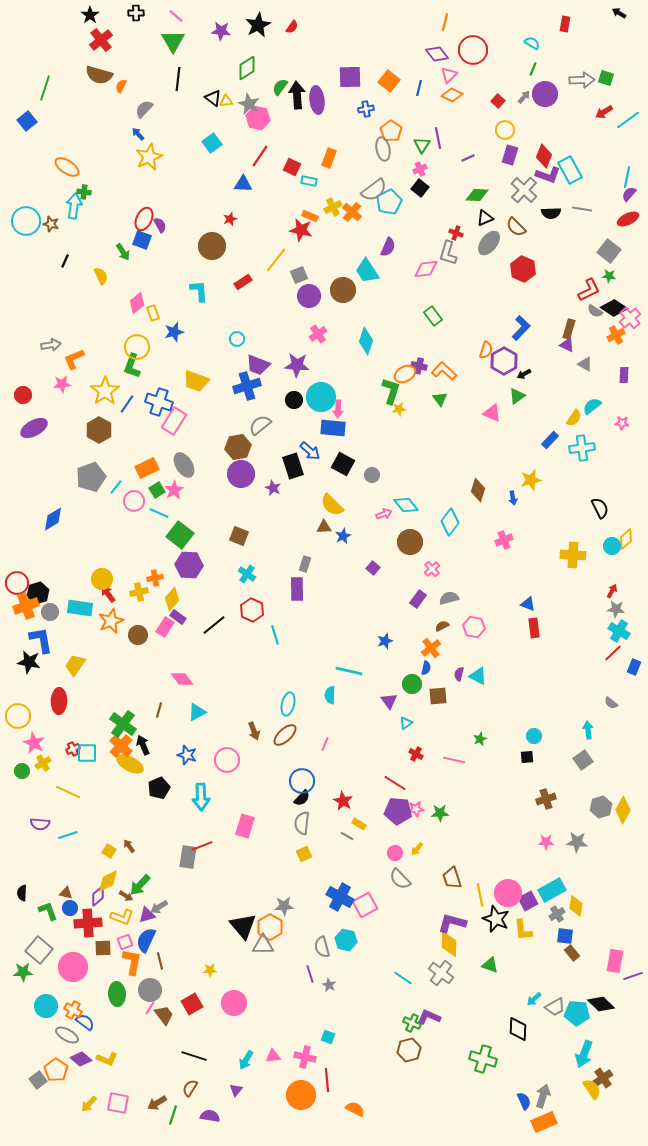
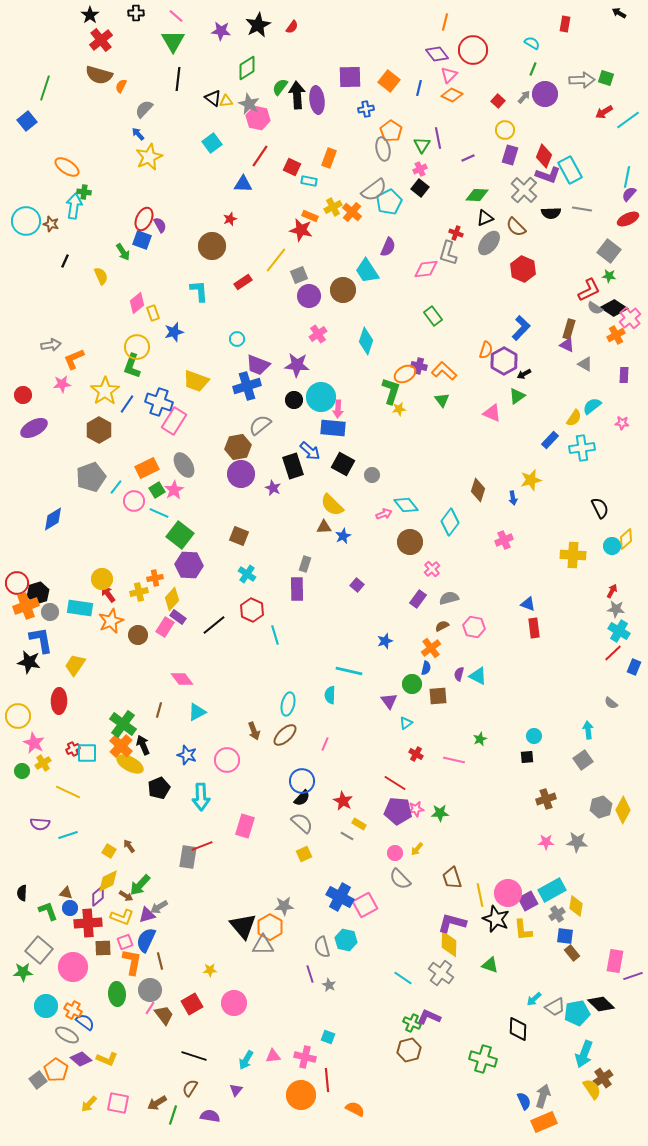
gray semicircle at (595, 311): moved 3 px up
green triangle at (440, 399): moved 2 px right, 1 px down
purple square at (373, 568): moved 16 px left, 17 px down
gray semicircle at (302, 823): rotated 125 degrees clockwise
cyan pentagon at (577, 1013): rotated 15 degrees counterclockwise
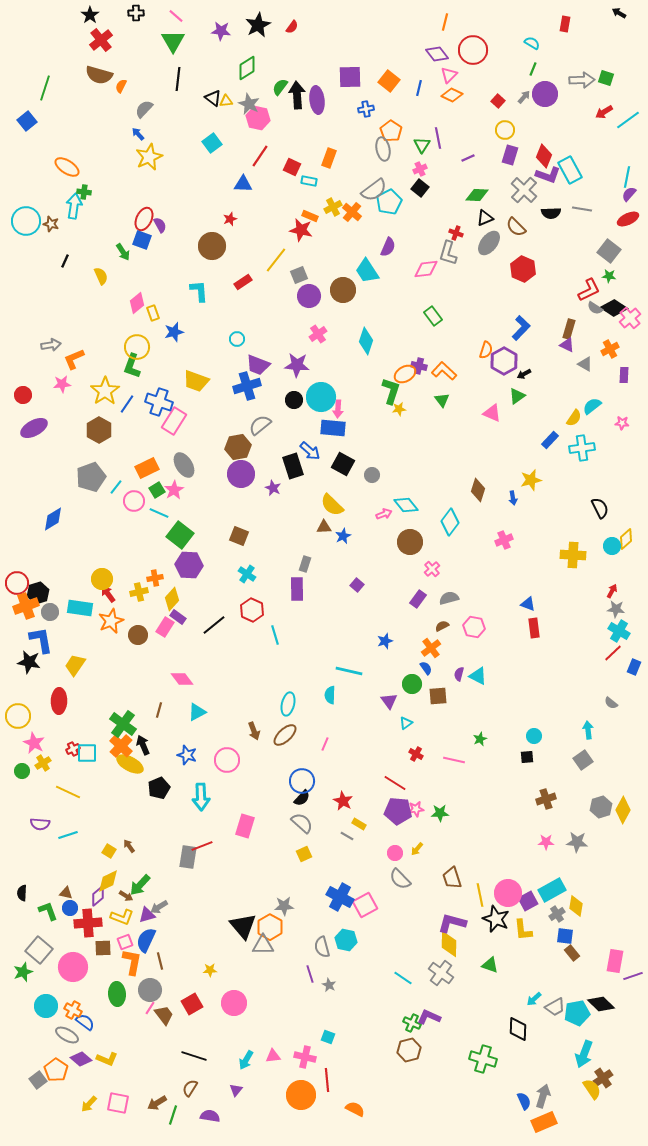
orange cross at (616, 335): moved 6 px left, 14 px down
blue semicircle at (426, 668): rotated 48 degrees counterclockwise
green star at (23, 972): rotated 18 degrees counterclockwise
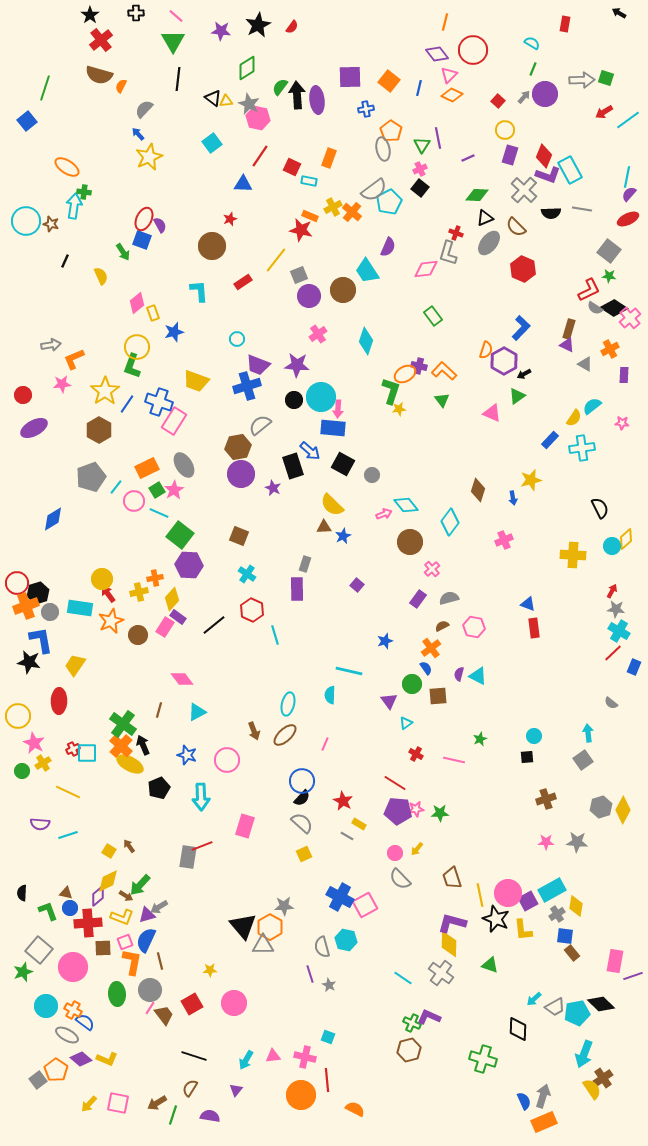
cyan arrow at (588, 730): moved 3 px down
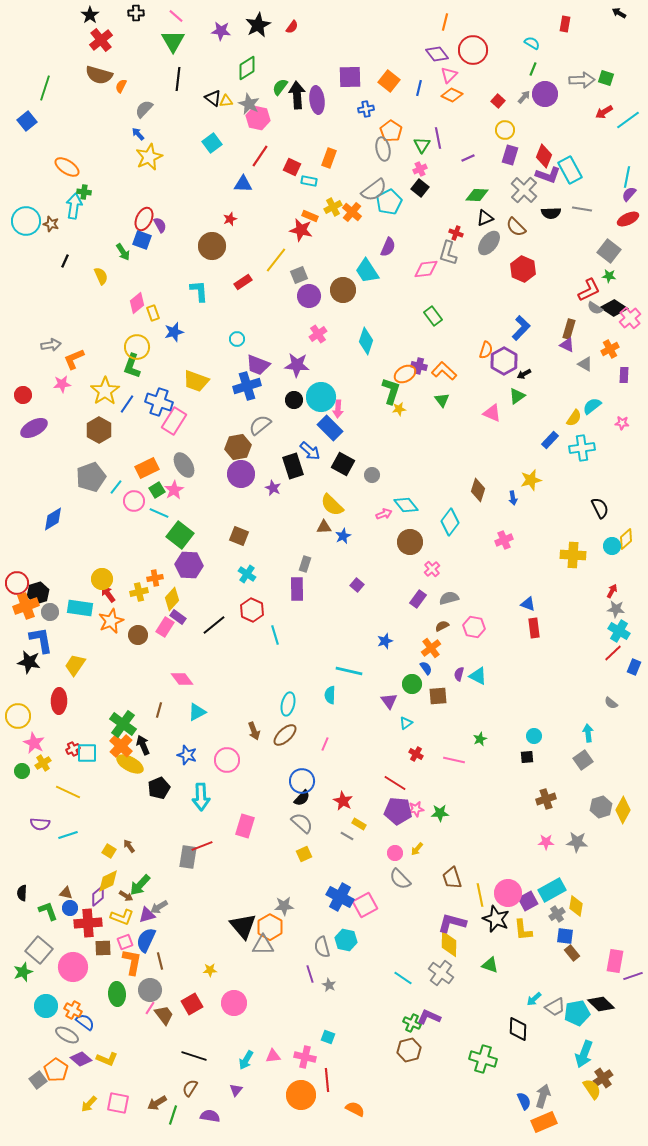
blue rectangle at (333, 428): moved 3 px left; rotated 40 degrees clockwise
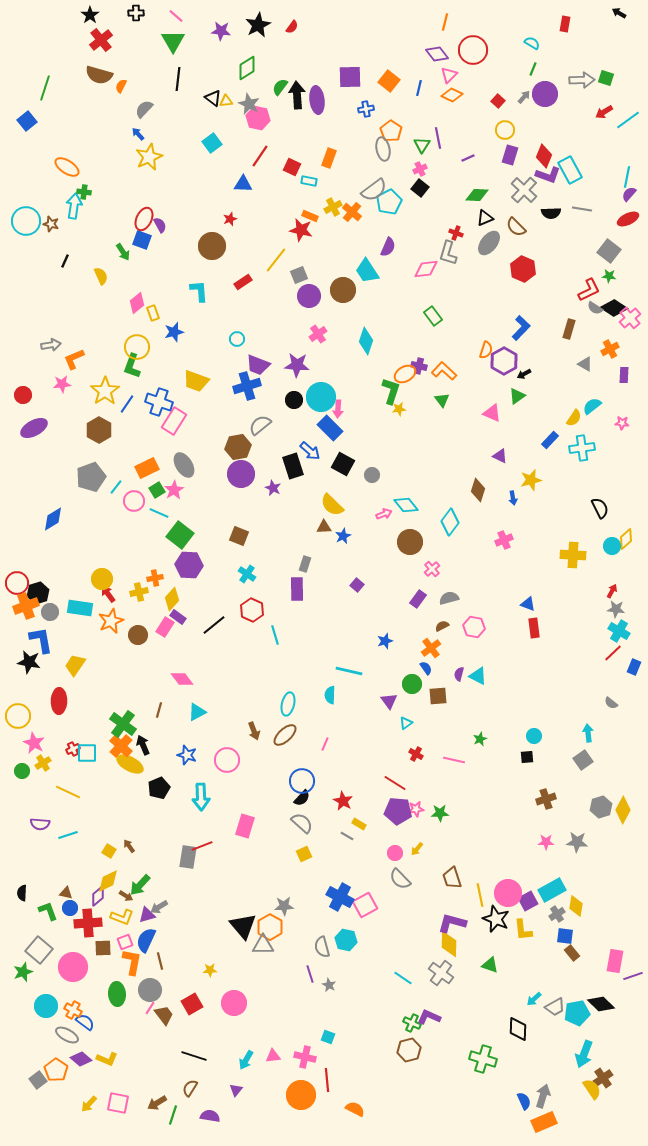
purple triangle at (567, 345): moved 67 px left, 111 px down
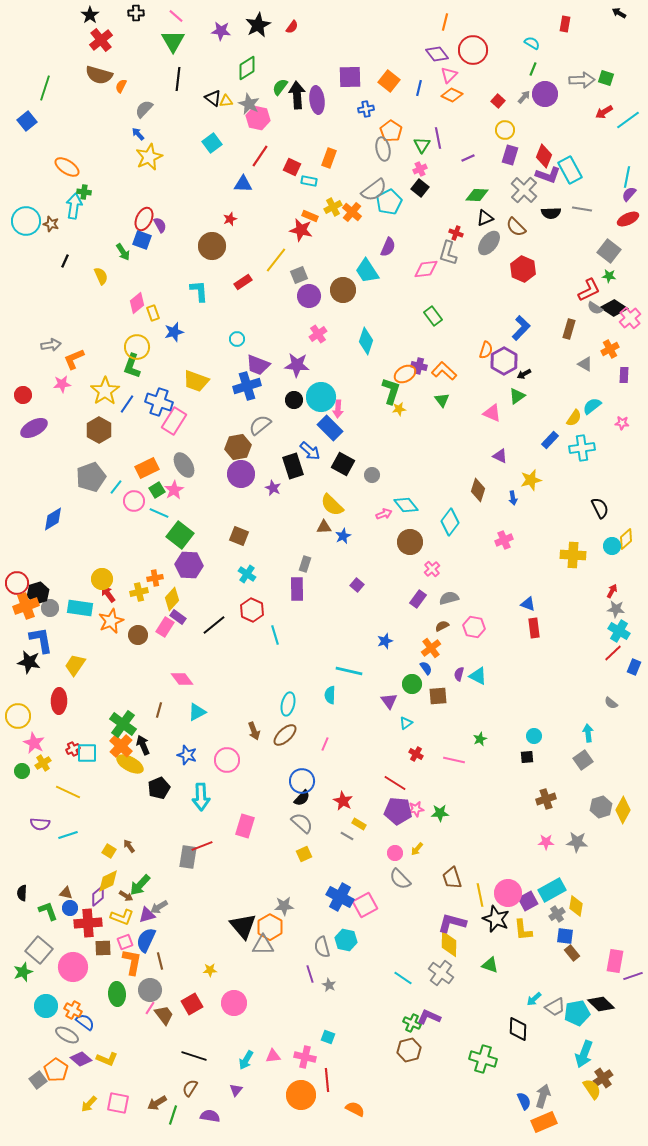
gray circle at (50, 612): moved 4 px up
